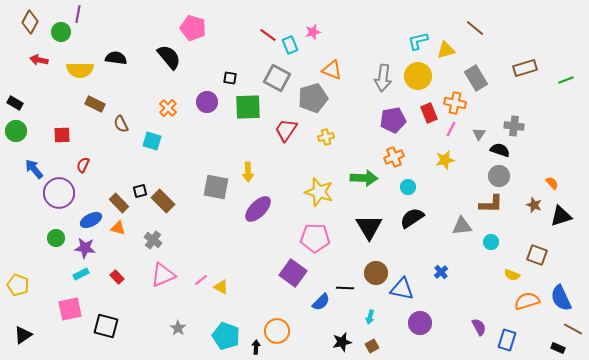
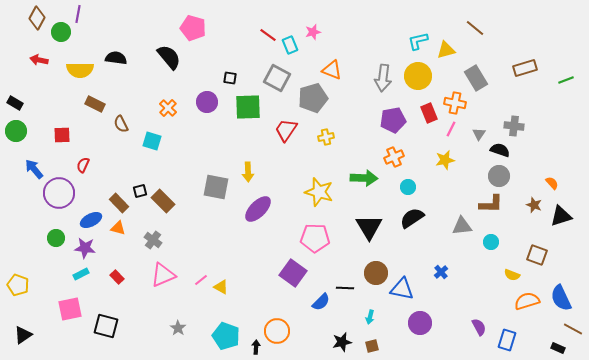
brown diamond at (30, 22): moved 7 px right, 4 px up
brown square at (372, 346): rotated 16 degrees clockwise
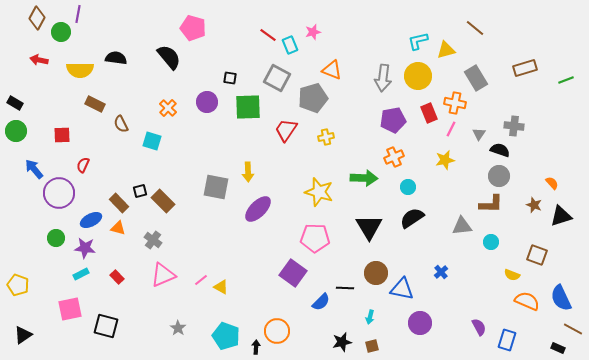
orange semicircle at (527, 301): rotated 40 degrees clockwise
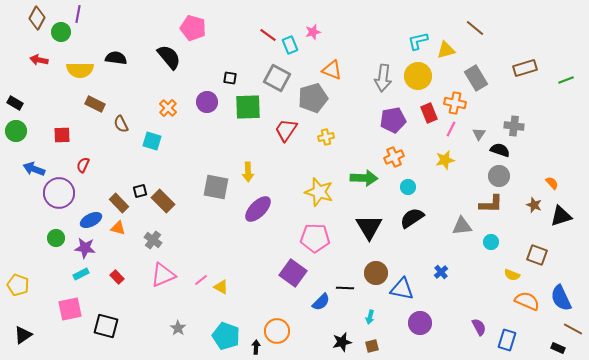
blue arrow at (34, 169): rotated 30 degrees counterclockwise
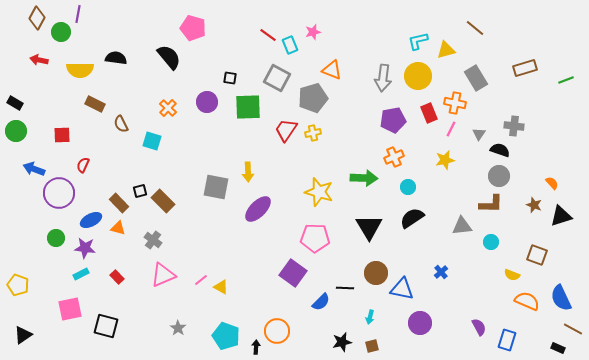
yellow cross at (326, 137): moved 13 px left, 4 px up
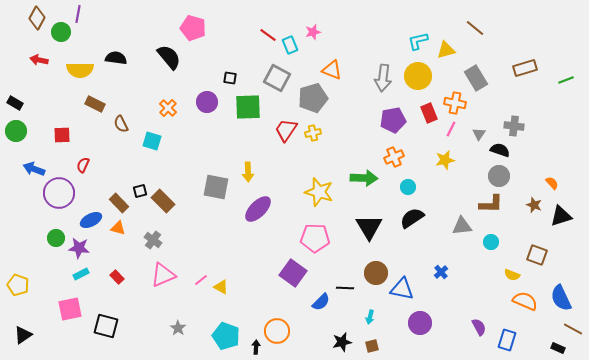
purple star at (85, 248): moved 6 px left
orange semicircle at (527, 301): moved 2 px left
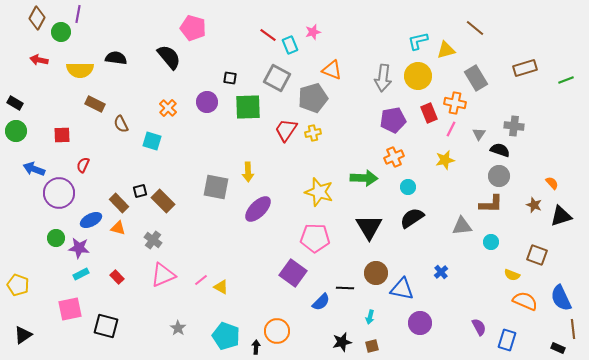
brown line at (573, 329): rotated 54 degrees clockwise
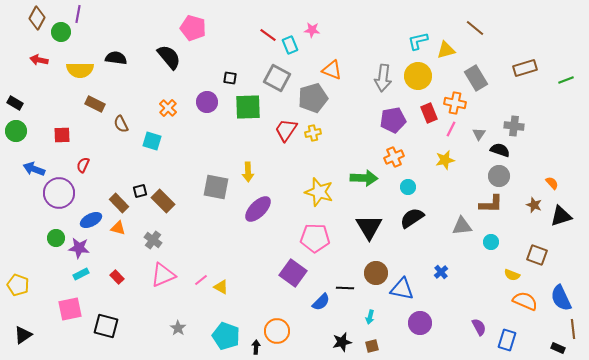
pink star at (313, 32): moved 1 px left, 2 px up; rotated 21 degrees clockwise
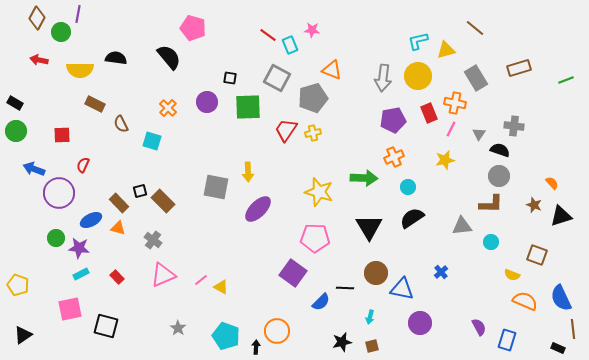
brown rectangle at (525, 68): moved 6 px left
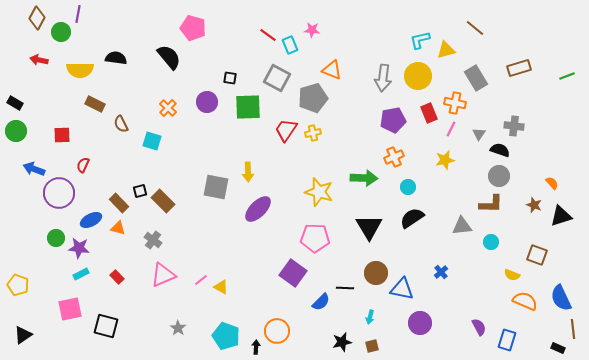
cyan L-shape at (418, 41): moved 2 px right, 1 px up
green line at (566, 80): moved 1 px right, 4 px up
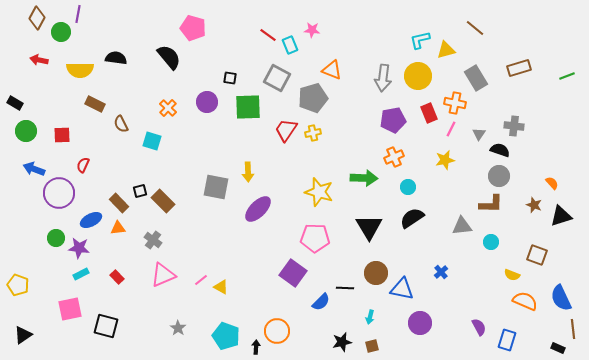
green circle at (16, 131): moved 10 px right
orange triangle at (118, 228): rotated 21 degrees counterclockwise
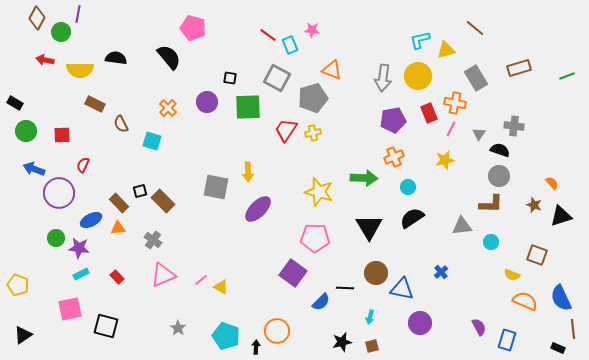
red arrow at (39, 60): moved 6 px right
